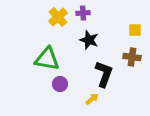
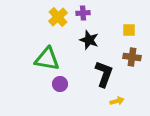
yellow square: moved 6 px left
yellow arrow: moved 25 px right, 2 px down; rotated 24 degrees clockwise
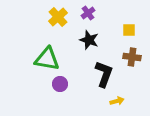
purple cross: moved 5 px right; rotated 32 degrees counterclockwise
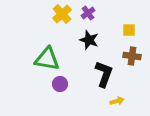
yellow cross: moved 4 px right, 3 px up
brown cross: moved 1 px up
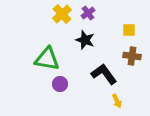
black star: moved 4 px left
black L-shape: rotated 56 degrees counterclockwise
yellow arrow: rotated 80 degrees clockwise
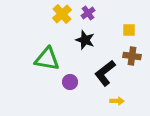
black L-shape: moved 1 px right, 1 px up; rotated 92 degrees counterclockwise
purple circle: moved 10 px right, 2 px up
yellow arrow: rotated 64 degrees counterclockwise
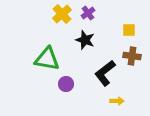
purple circle: moved 4 px left, 2 px down
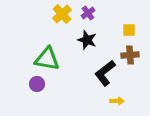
black star: moved 2 px right
brown cross: moved 2 px left, 1 px up; rotated 12 degrees counterclockwise
purple circle: moved 29 px left
